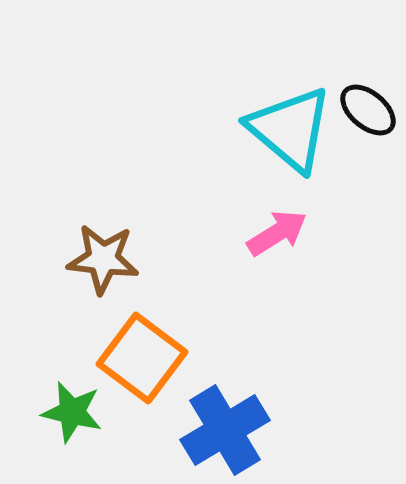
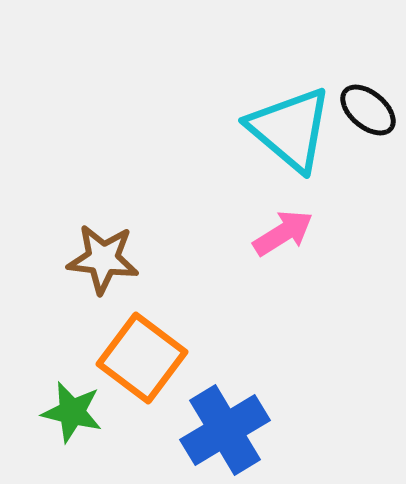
pink arrow: moved 6 px right
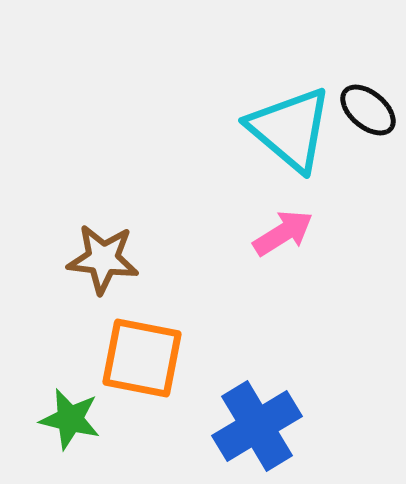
orange square: rotated 26 degrees counterclockwise
green star: moved 2 px left, 7 px down
blue cross: moved 32 px right, 4 px up
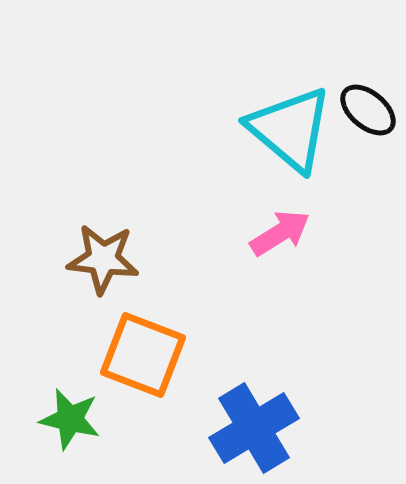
pink arrow: moved 3 px left
orange square: moved 1 px right, 3 px up; rotated 10 degrees clockwise
blue cross: moved 3 px left, 2 px down
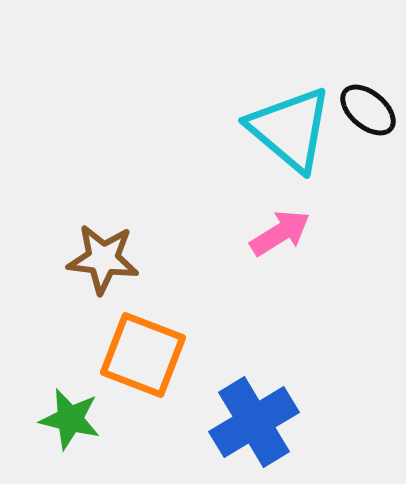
blue cross: moved 6 px up
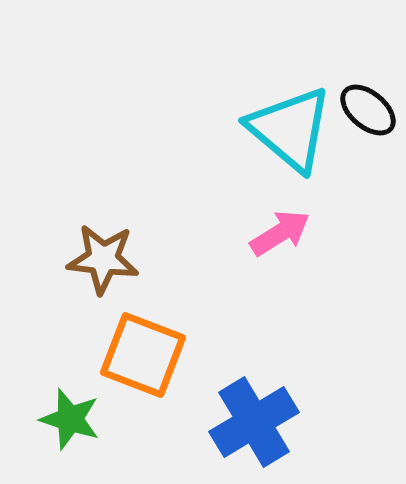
green star: rotated 4 degrees clockwise
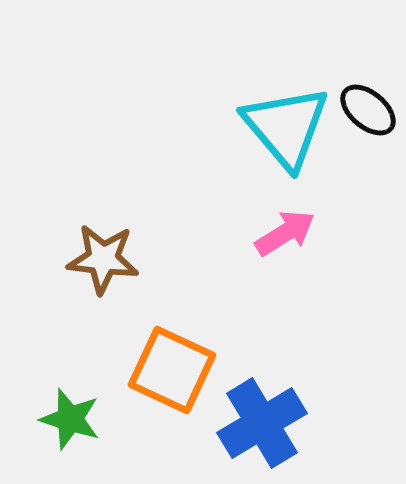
cyan triangle: moved 4 px left, 2 px up; rotated 10 degrees clockwise
pink arrow: moved 5 px right
orange square: moved 29 px right, 15 px down; rotated 4 degrees clockwise
blue cross: moved 8 px right, 1 px down
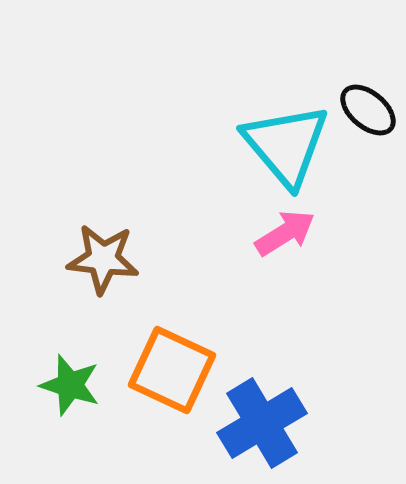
cyan triangle: moved 18 px down
green star: moved 34 px up
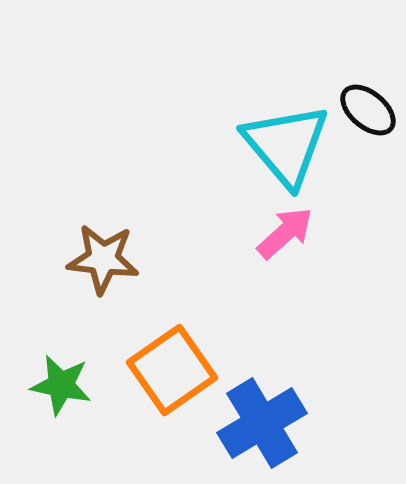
pink arrow: rotated 10 degrees counterclockwise
orange square: rotated 30 degrees clockwise
green star: moved 9 px left; rotated 6 degrees counterclockwise
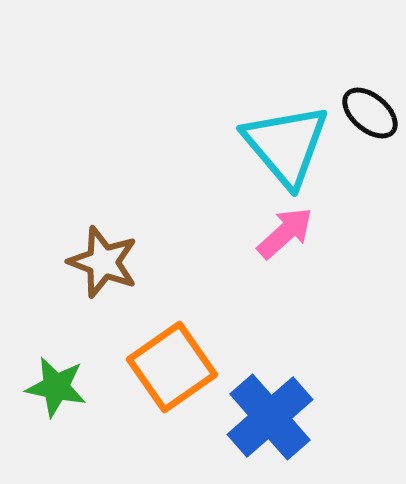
black ellipse: moved 2 px right, 3 px down
brown star: moved 3 px down; rotated 14 degrees clockwise
orange square: moved 3 px up
green star: moved 5 px left, 2 px down
blue cross: moved 8 px right, 6 px up; rotated 10 degrees counterclockwise
